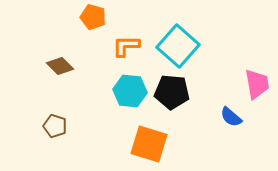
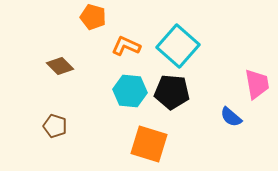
orange L-shape: rotated 24 degrees clockwise
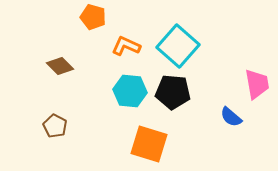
black pentagon: moved 1 px right
brown pentagon: rotated 10 degrees clockwise
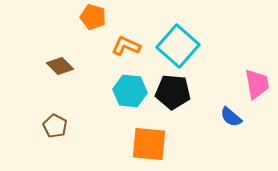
orange square: rotated 12 degrees counterclockwise
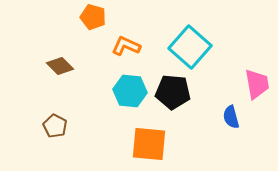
cyan square: moved 12 px right, 1 px down
blue semicircle: rotated 35 degrees clockwise
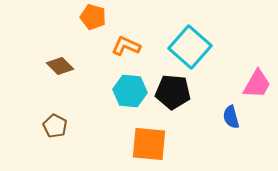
pink trapezoid: rotated 40 degrees clockwise
